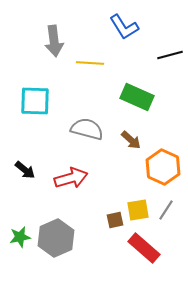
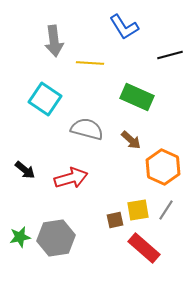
cyan square: moved 10 px right, 2 px up; rotated 32 degrees clockwise
gray hexagon: rotated 15 degrees clockwise
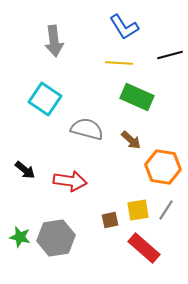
yellow line: moved 29 px right
orange hexagon: rotated 16 degrees counterclockwise
red arrow: moved 1 px left, 3 px down; rotated 24 degrees clockwise
brown square: moved 5 px left
green star: rotated 25 degrees clockwise
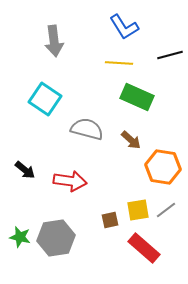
gray line: rotated 20 degrees clockwise
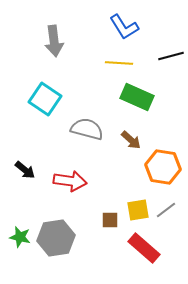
black line: moved 1 px right, 1 px down
brown square: rotated 12 degrees clockwise
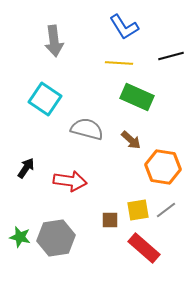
black arrow: moved 1 px right, 2 px up; rotated 95 degrees counterclockwise
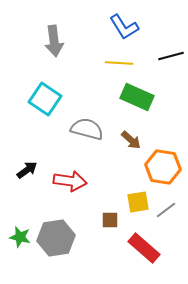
black arrow: moved 1 px right, 2 px down; rotated 20 degrees clockwise
yellow square: moved 8 px up
